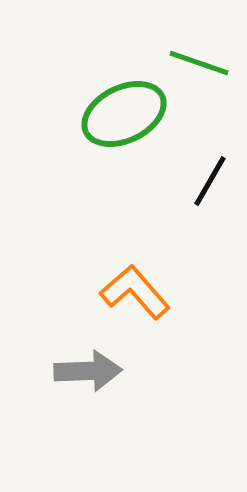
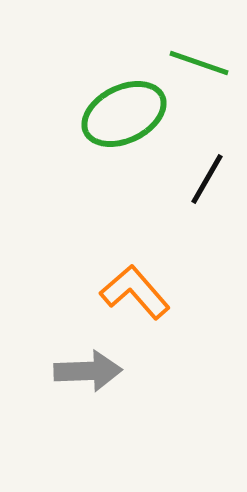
black line: moved 3 px left, 2 px up
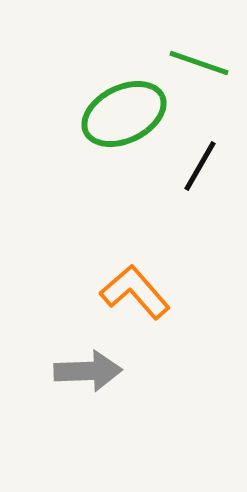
black line: moved 7 px left, 13 px up
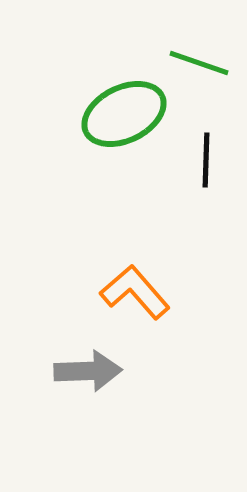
black line: moved 6 px right, 6 px up; rotated 28 degrees counterclockwise
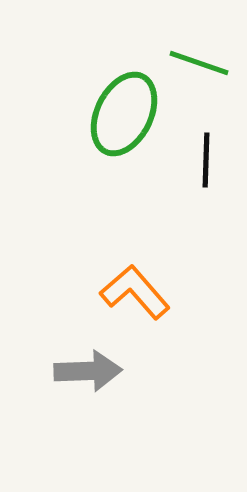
green ellipse: rotated 38 degrees counterclockwise
